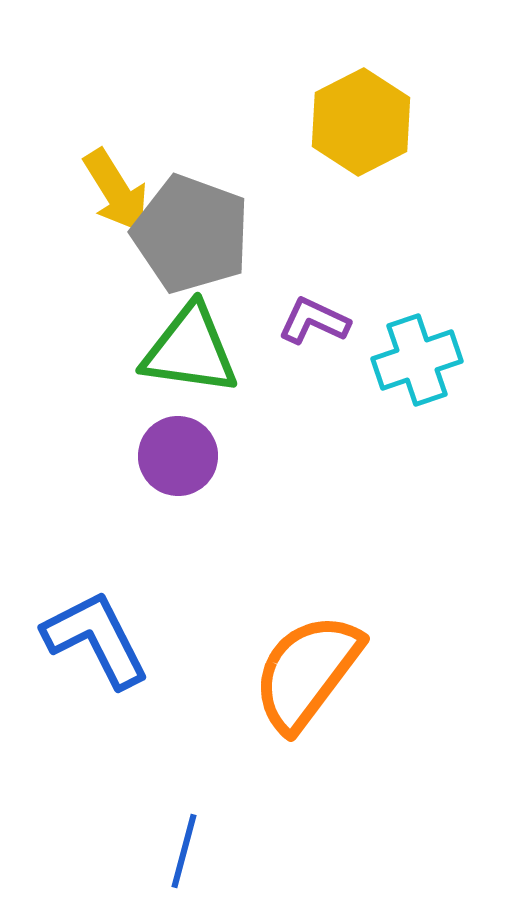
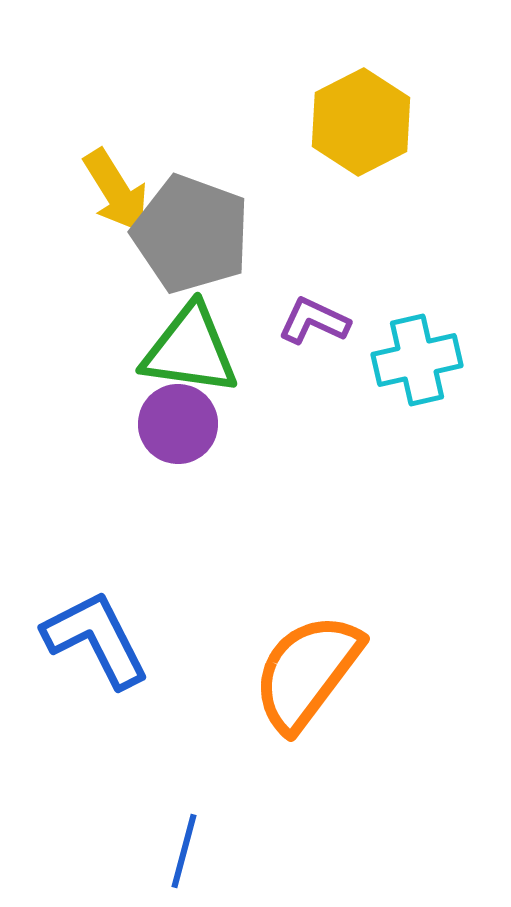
cyan cross: rotated 6 degrees clockwise
purple circle: moved 32 px up
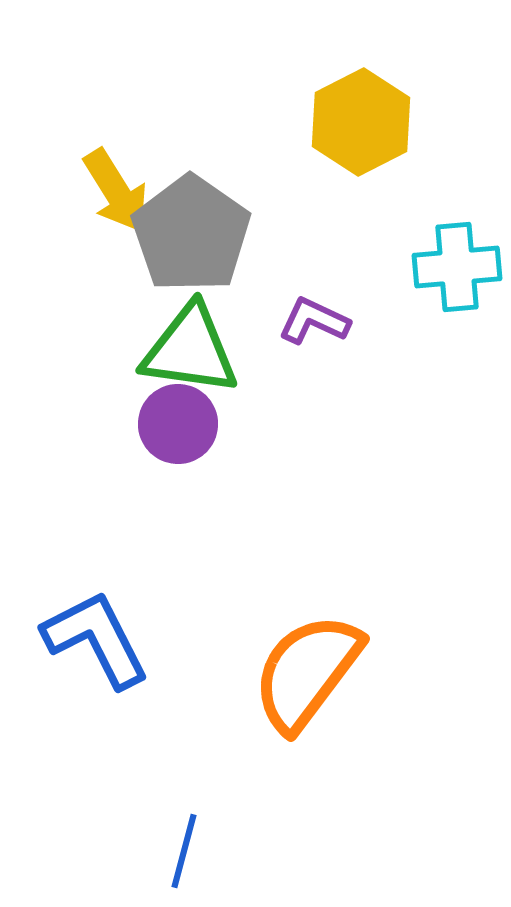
gray pentagon: rotated 15 degrees clockwise
cyan cross: moved 40 px right, 93 px up; rotated 8 degrees clockwise
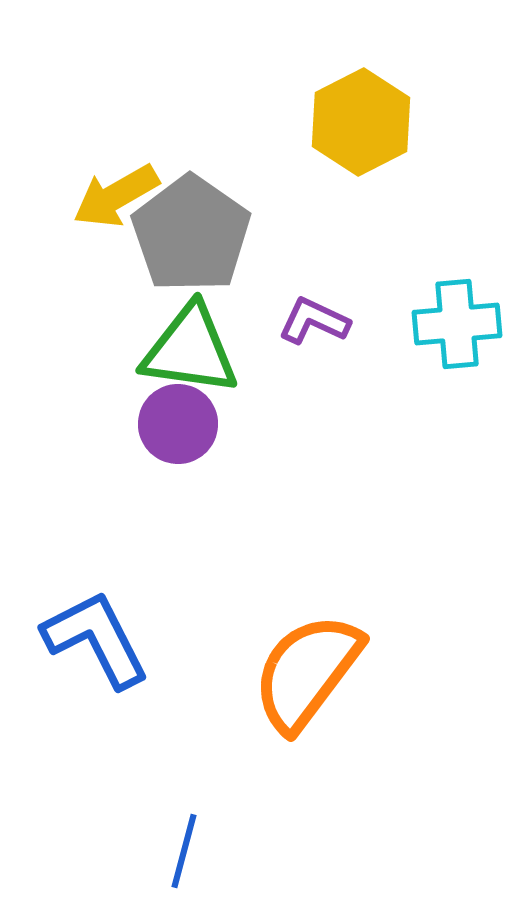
yellow arrow: moved 5 px down; rotated 92 degrees clockwise
cyan cross: moved 57 px down
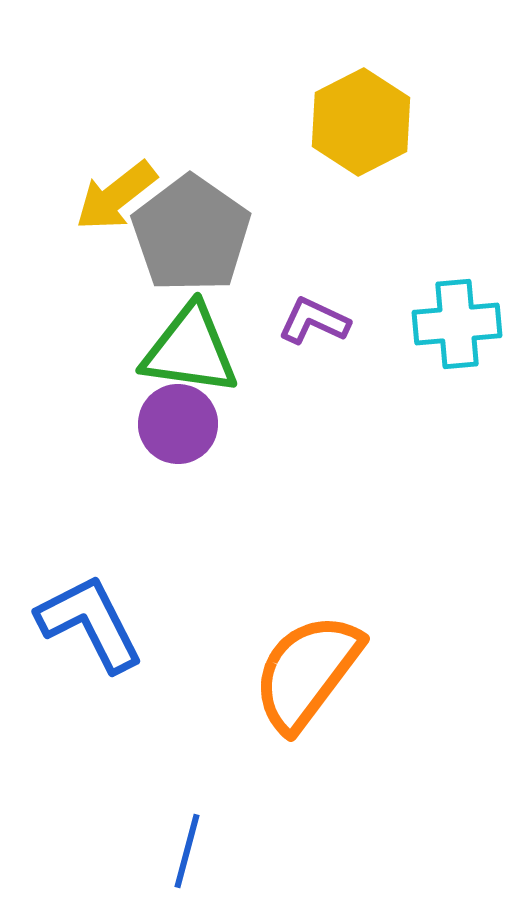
yellow arrow: rotated 8 degrees counterclockwise
blue L-shape: moved 6 px left, 16 px up
blue line: moved 3 px right
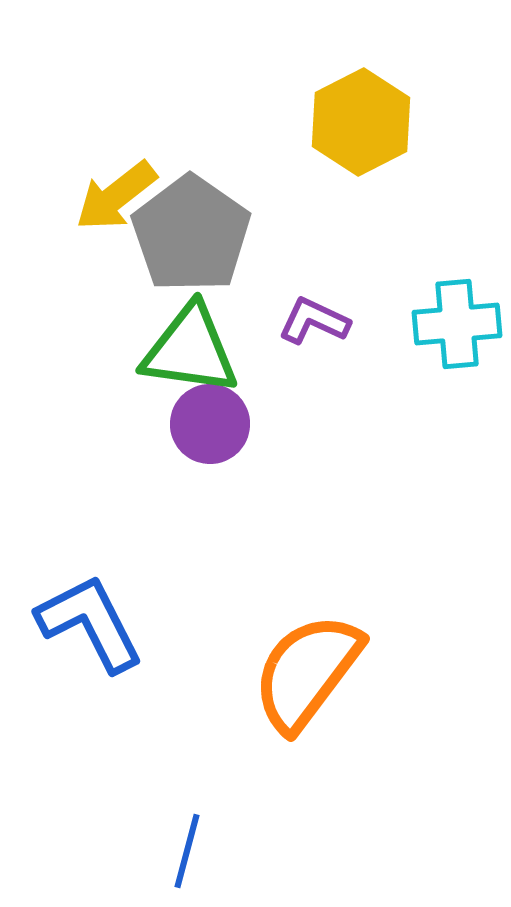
purple circle: moved 32 px right
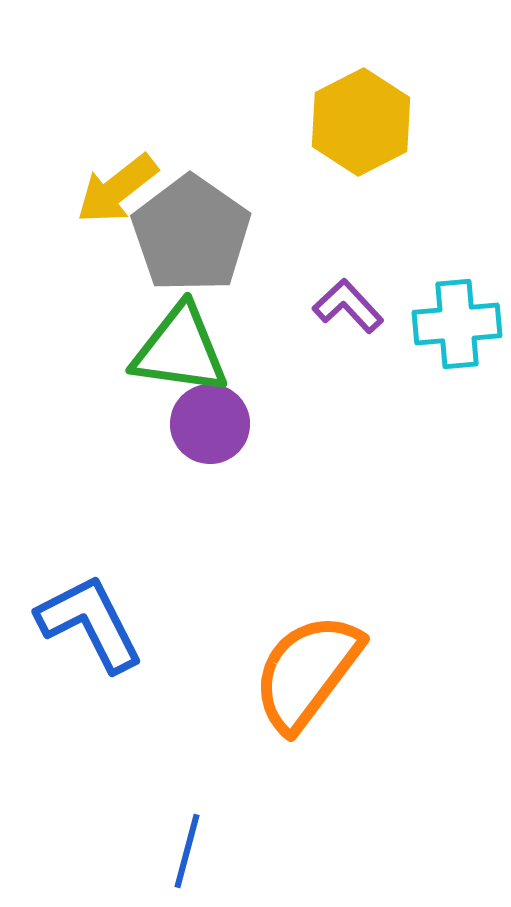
yellow arrow: moved 1 px right, 7 px up
purple L-shape: moved 34 px right, 15 px up; rotated 22 degrees clockwise
green triangle: moved 10 px left
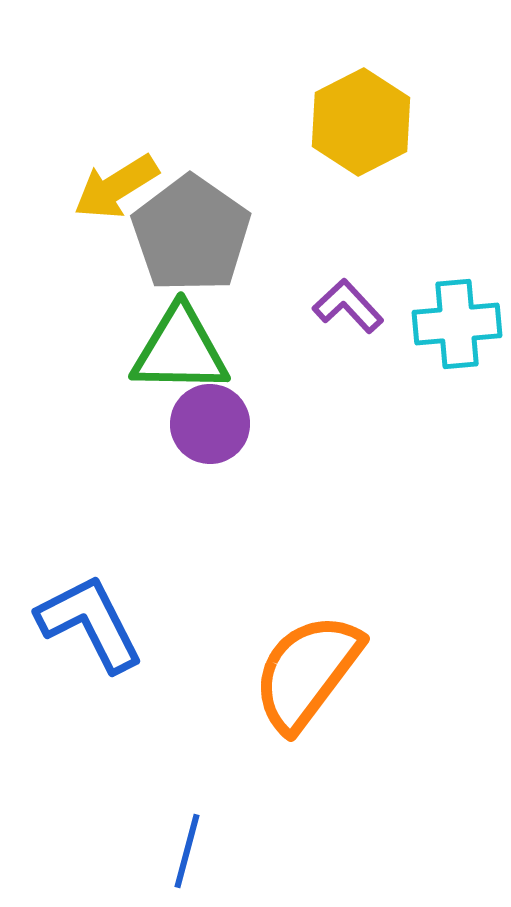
yellow arrow: moved 1 px left, 2 px up; rotated 6 degrees clockwise
green triangle: rotated 7 degrees counterclockwise
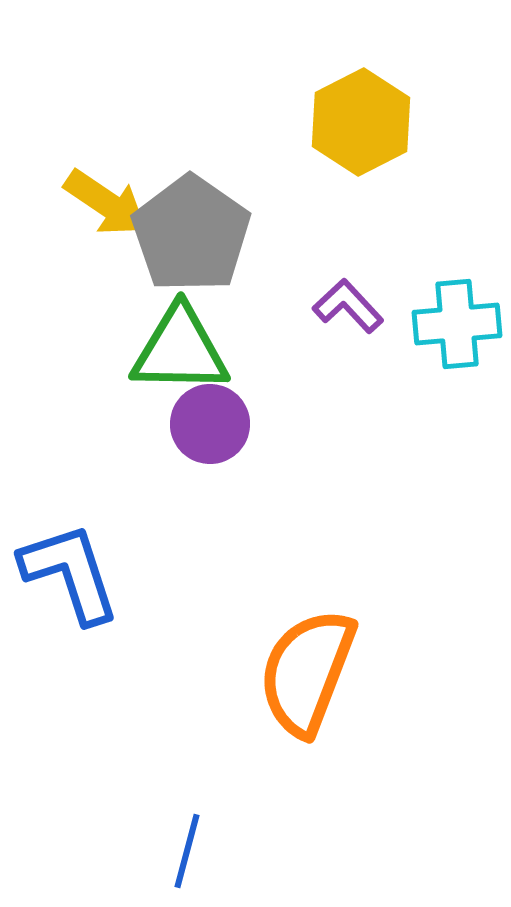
yellow arrow: moved 10 px left, 16 px down; rotated 114 degrees counterclockwise
blue L-shape: moved 20 px left, 50 px up; rotated 9 degrees clockwise
orange semicircle: rotated 16 degrees counterclockwise
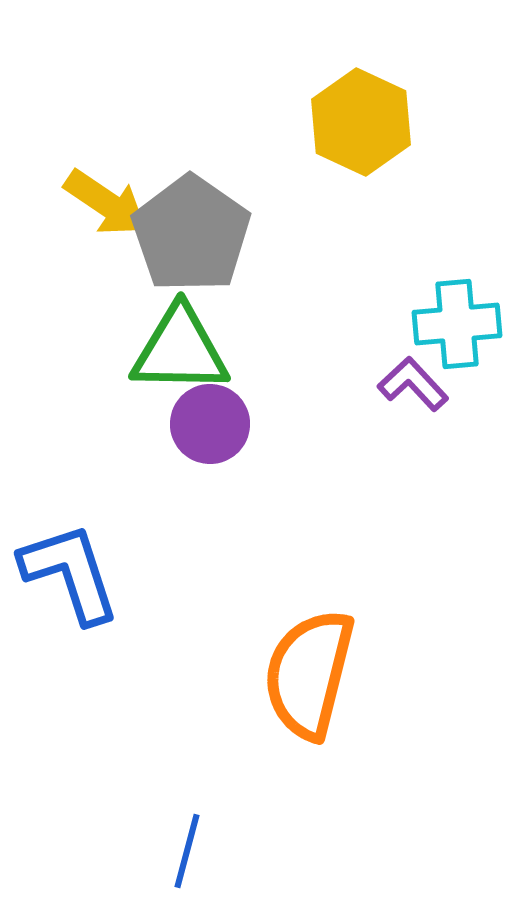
yellow hexagon: rotated 8 degrees counterclockwise
purple L-shape: moved 65 px right, 78 px down
orange semicircle: moved 2 px right, 2 px down; rotated 7 degrees counterclockwise
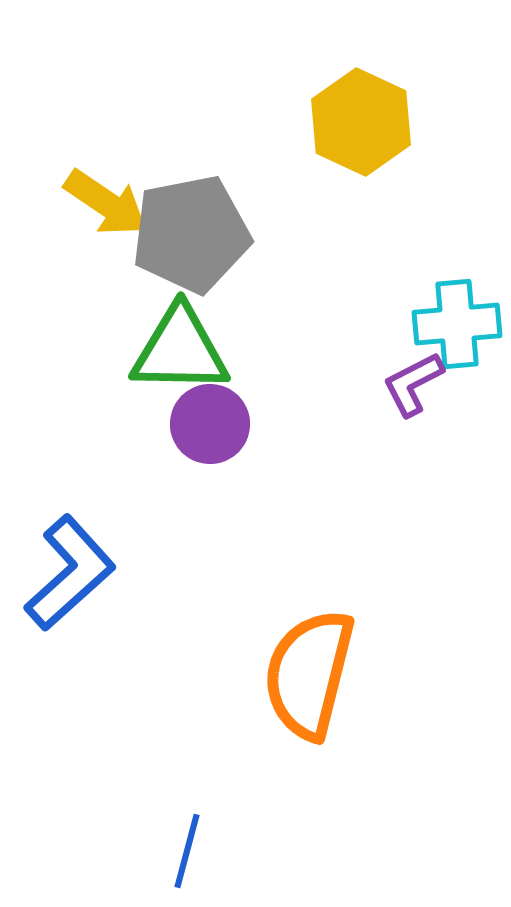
gray pentagon: rotated 26 degrees clockwise
purple L-shape: rotated 74 degrees counterclockwise
blue L-shape: rotated 66 degrees clockwise
